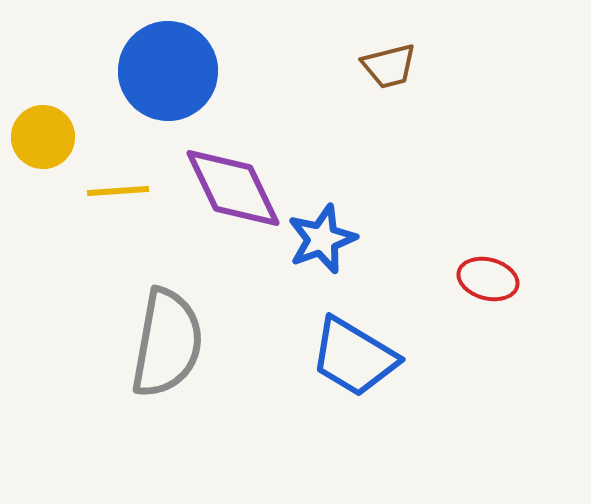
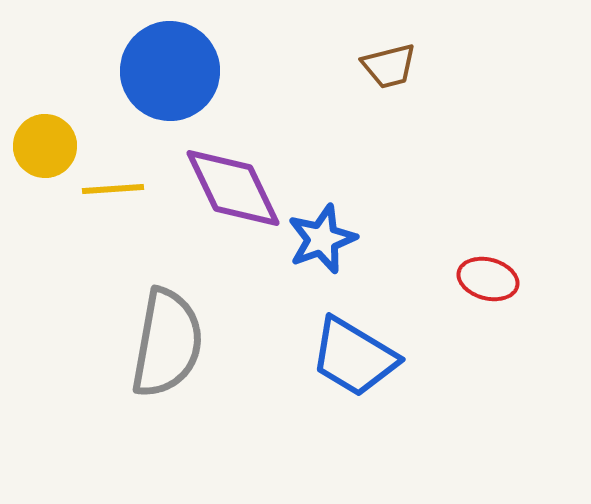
blue circle: moved 2 px right
yellow circle: moved 2 px right, 9 px down
yellow line: moved 5 px left, 2 px up
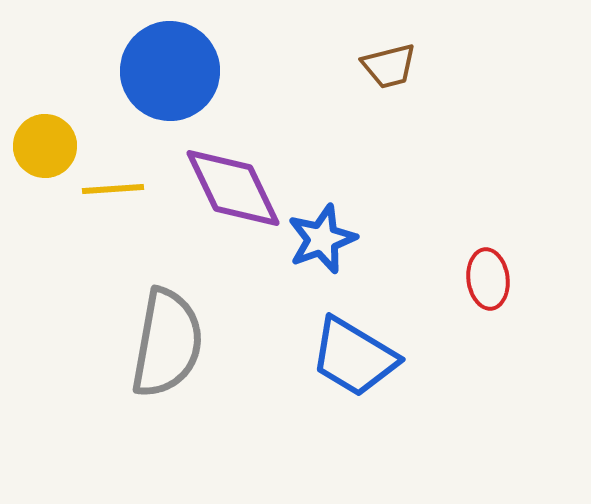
red ellipse: rotated 68 degrees clockwise
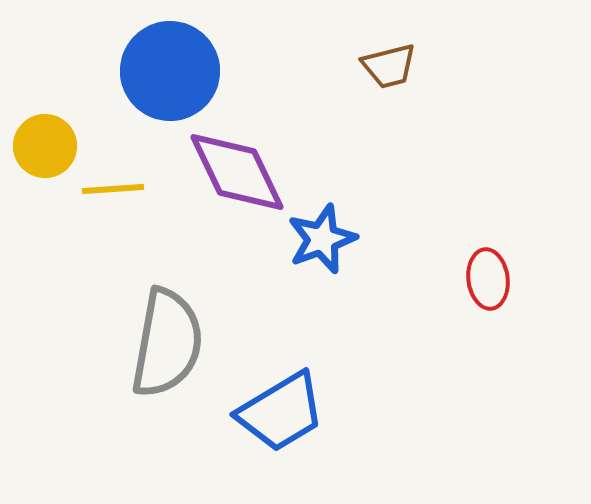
purple diamond: moved 4 px right, 16 px up
blue trapezoid: moved 73 px left, 55 px down; rotated 62 degrees counterclockwise
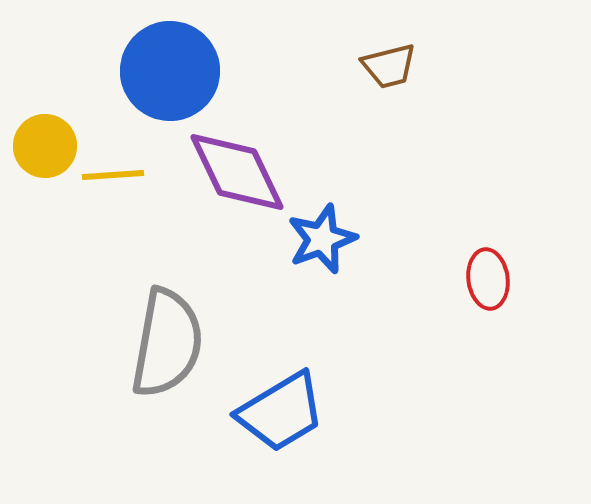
yellow line: moved 14 px up
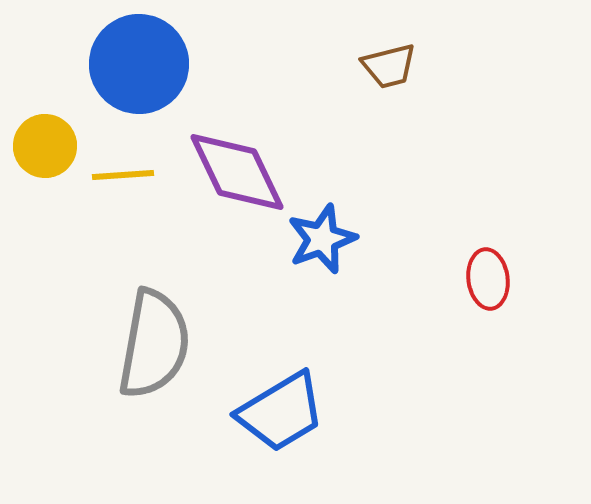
blue circle: moved 31 px left, 7 px up
yellow line: moved 10 px right
gray semicircle: moved 13 px left, 1 px down
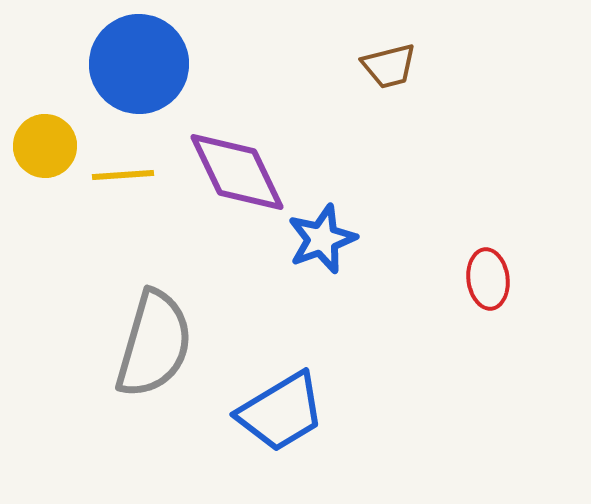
gray semicircle: rotated 6 degrees clockwise
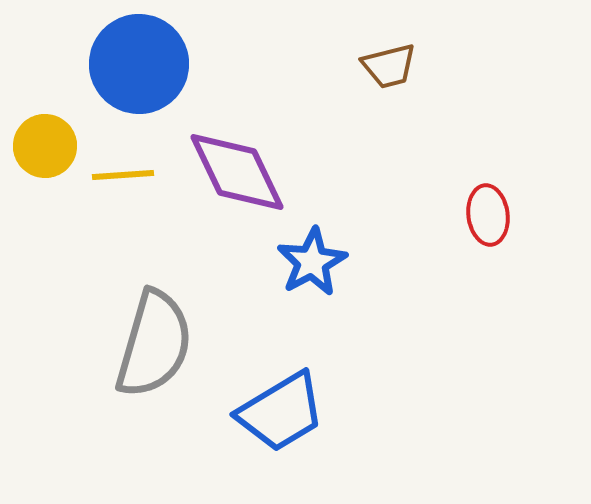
blue star: moved 10 px left, 23 px down; rotated 8 degrees counterclockwise
red ellipse: moved 64 px up
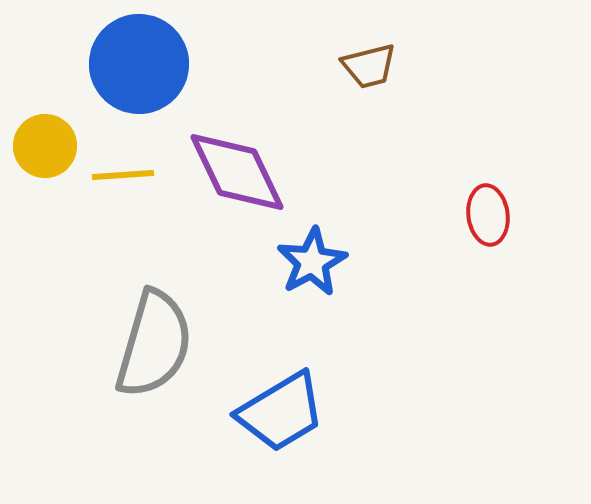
brown trapezoid: moved 20 px left
